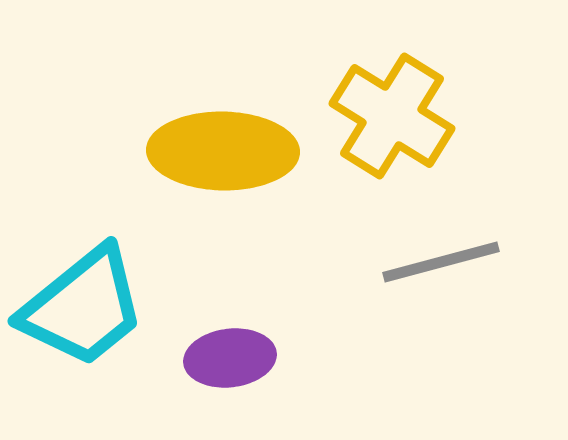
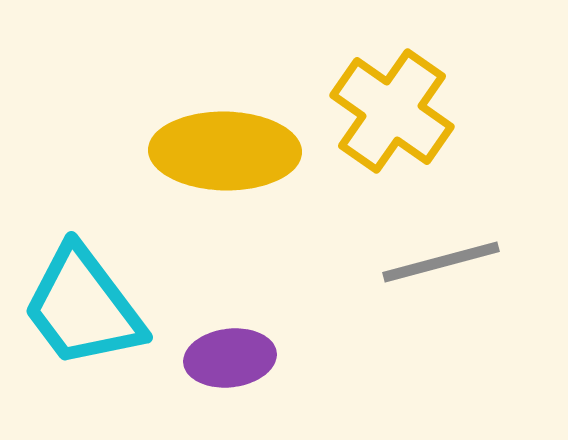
yellow cross: moved 5 px up; rotated 3 degrees clockwise
yellow ellipse: moved 2 px right
cyan trapezoid: rotated 92 degrees clockwise
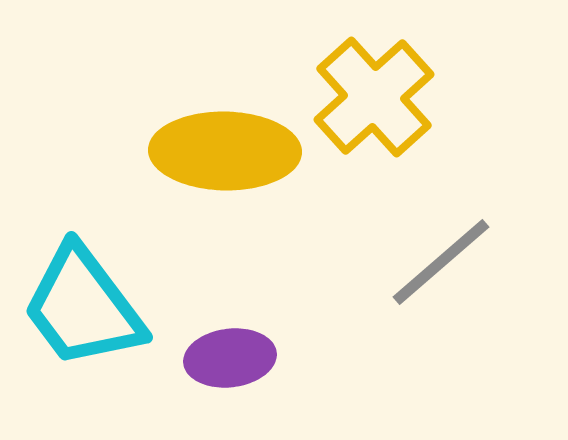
yellow cross: moved 18 px left, 14 px up; rotated 13 degrees clockwise
gray line: rotated 26 degrees counterclockwise
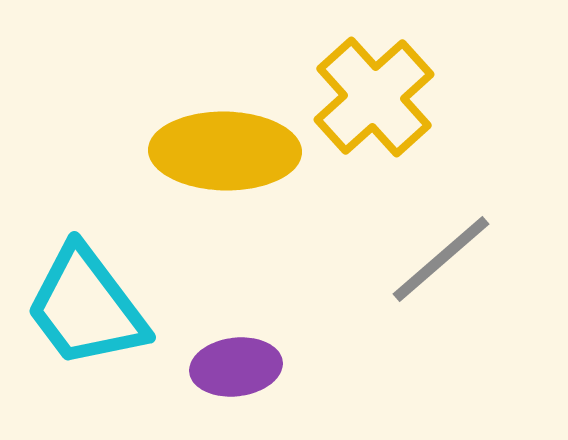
gray line: moved 3 px up
cyan trapezoid: moved 3 px right
purple ellipse: moved 6 px right, 9 px down
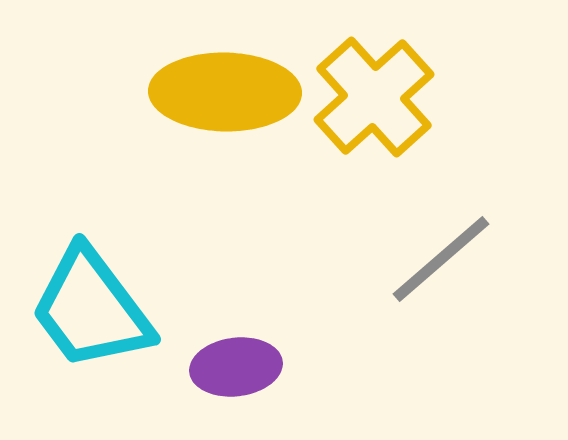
yellow ellipse: moved 59 px up
cyan trapezoid: moved 5 px right, 2 px down
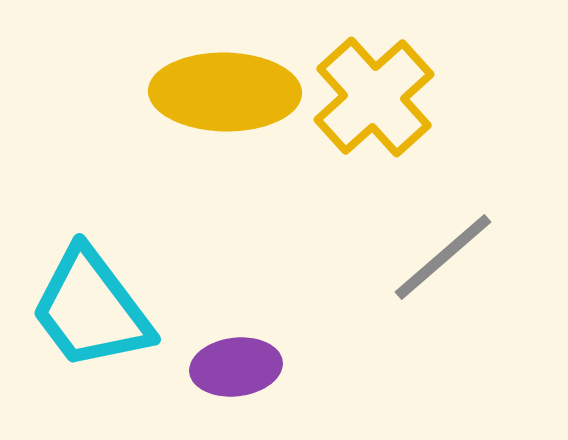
gray line: moved 2 px right, 2 px up
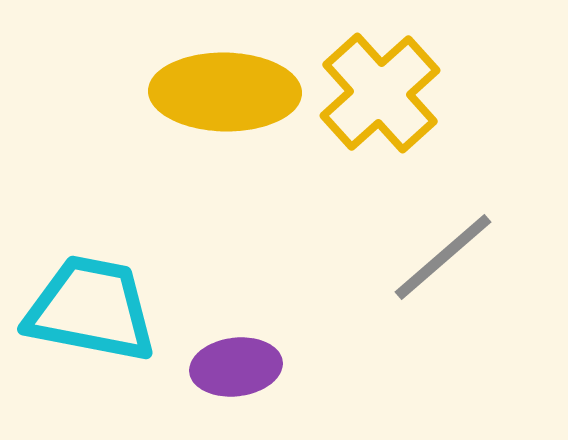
yellow cross: moved 6 px right, 4 px up
cyan trapezoid: rotated 138 degrees clockwise
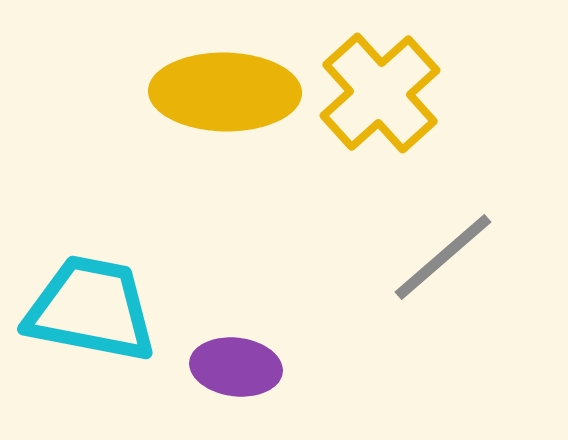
purple ellipse: rotated 14 degrees clockwise
